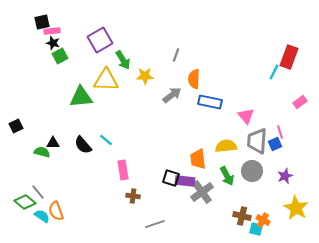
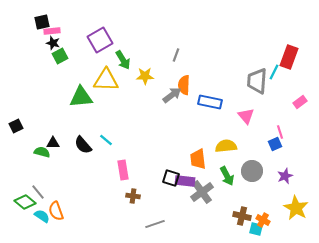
orange semicircle at (194, 79): moved 10 px left, 6 px down
gray trapezoid at (257, 141): moved 60 px up
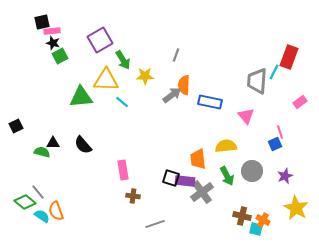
cyan line at (106, 140): moved 16 px right, 38 px up
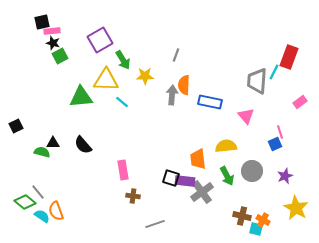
gray arrow at (172, 95): rotated 48 degrees counterclockwise
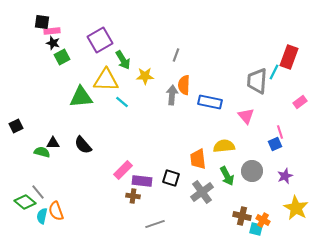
black square at (42, 22): rotated 21 degrees clockwise
green square at (60, 56): moved 2 px right, 1 px down
yellow semicircle at (226, 146): moved 2 px left
pink rectangle at (123, 170): rotated 54 degrees clockwise
purple rectangle at (185, 181): moved 43 px left
cyan semicircle at (42, 216): rotated 112 degrees counterclockwise
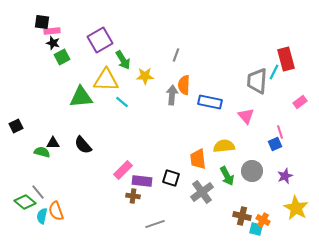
red rectangle at (289, 57): moved 3 px left, 2 px down; rotated 35 degrees counterclockwise
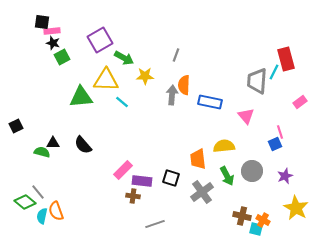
green arrow at (123, 60): moved 1 px right, 2 px up; rotated 30 degrees counterclockwise
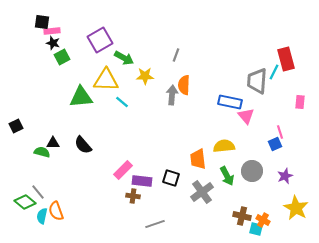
blue rectangle at (210, 102): moved 20 px right
pink rectangle at (300, 102): rotated 48 degrees counterclockwise
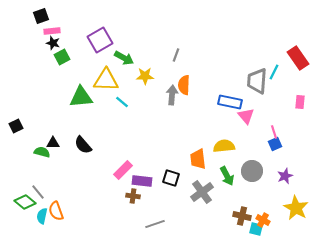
black square at (42, 22): moved 1 px left, 6 px up; rotated 28 degrees counterclockwise
red rectangle at (286, 59): moved 12 px right, 1 px up; rotated 20 degrees counterclockwise
pink line at (280, 132): moved 6 px left
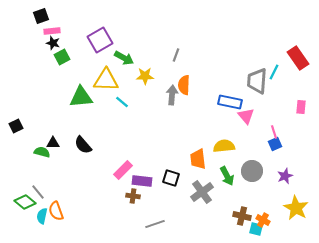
pink rectangle at (300, 102): moved 1 px right, 5 px down
